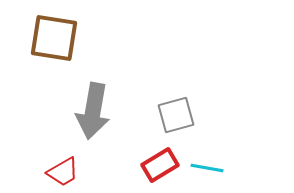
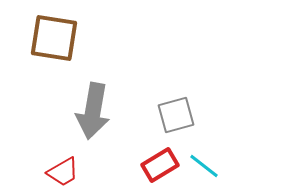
cyan line: moved 3 px left, 2 px up; rotated 28 degrees clockwise
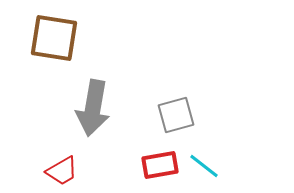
gray arrow: moved 3 px up
red rectangle: rotated 21 degrees clockwise
red trapezoid: moved 1 px left, 1 px up
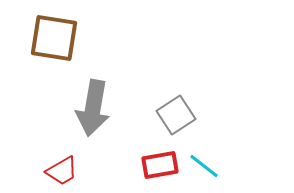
gray square: rotated 18 degrees counterclockwise
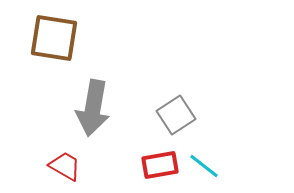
red trapezoid: moved 3 px right, 5 px up; rotated 120 degrees counterclockwise
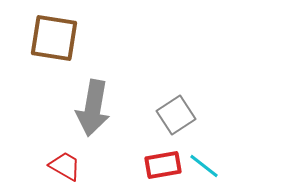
red rectangle: moved 3 px right
